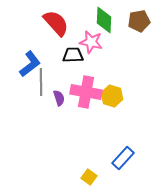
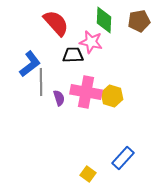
yellow square: moved 1 px left, 3 px up
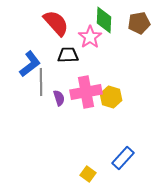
brown pentagon: moved 2 px down
pink star: moved 1 px left, 5 px up; rotated 25 degrees clockwise
black trapezoid: moved 5 px left
pink cross: rotated 20 degrees counterclockwise
yellow hexagon: moved 1 px left, 1 px down
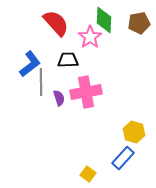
black trapezoid: moved 5 px down
yellow hexagon: moved 23 px right, 35 px down
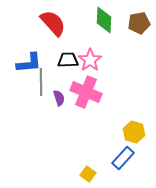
red semicircle: moved 3 px left
pink star: moved 23 px down
blue L-shape: moved 1 px left, 1 px up; rotated 32 degrees clockwise
pink cross: rotated 32 degrees clockwise
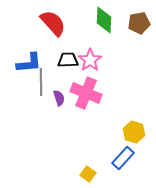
pink cross: moved 1 px down
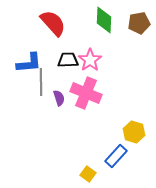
blue rectangle: moved 7 px left, 2 px up
